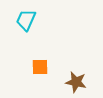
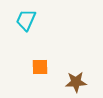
brown star: rotated 15 degrees counterclockwise
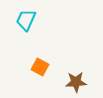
orange square: rotated 30 degrees clockwise
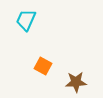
orange square: moved 3 px right, 1 px up
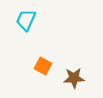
brown star: moved 2 px left, 4 px up
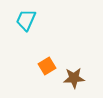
orange square: moved 4 px right; rotated 30 degrees clockwise
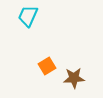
cyan trapezoid: moved 2 px right, 4 px up
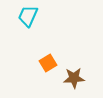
orange square: moved 1 px right, 3 px up
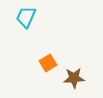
cyan trapezoid: moved 2 px left, 1 px down
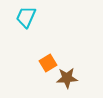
brown star: moved 7 px left
